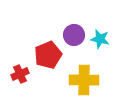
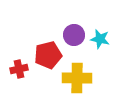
red pentagon: rotated 8 degrees clockwise
red cross: moved 1 px left, 5 px up; rotated 12 degrees clockwise
yellow cross: moved 7 px left, 2 px up
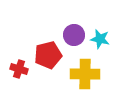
red cross: rotated 30 degrees clockwise
yellow cross: moved 8 px right, 4 px up
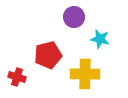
purple circle: moved 18 px up
red cross: moved 2 px left, 8 px down
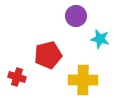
purple circle: moved 2 px right, 1 px up
yellow cross: moved 2 px left, 6 px down
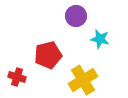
yellow cross: rotated 32 degrees counterclockwise
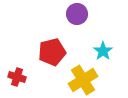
purple circle: moved 1 px right, 2 px up
cyan star: moved 3 px right, 12 px down; rotated 24 degrees clockwise
red pentagon: moved 4 px right, 3 px up
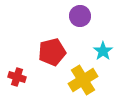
purple circle: moved 3 px right, 2 px down
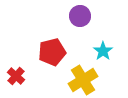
red cross: moved 1 px left, 1 px up; rotated 24 degrees clockwise
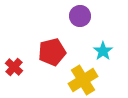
red cross: moved 2 px left, 9 px up
